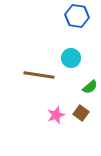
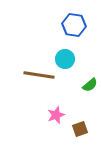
blue hexagon: moved 3 px left, 9 px down
cyan circle: moved 6 px left, 1 px down
green semicircle: moved 2 px up
brown square: moved 1 px left, 16 px down; rotated 35 degrees clockwise
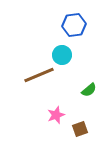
blue hexagon: rotated 15 degrees counterclockwise
cyan circle: moved 3 px left, 4 px up
brown line: rotated 32 degrees counterclockwise
green semicircle: moved 1 px left, 5 px down
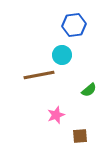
brown line: rotated 12 degrees clockwise
brown square: moved 7 px down; rotated 14 degrees clockwise
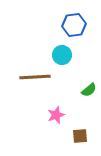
brown line: moved 4 px left, 2 px down; rotated 8 degrees clockwise
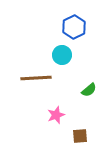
blue hexagon: moved 2 px down; rotated 20 degrees counterclockwise
brown line: moved 1 px right, 1 px down
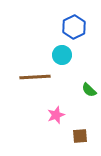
brown line: moved 1 px left, 1 px up
green semicircle: rotated 84 degrees clockwise
